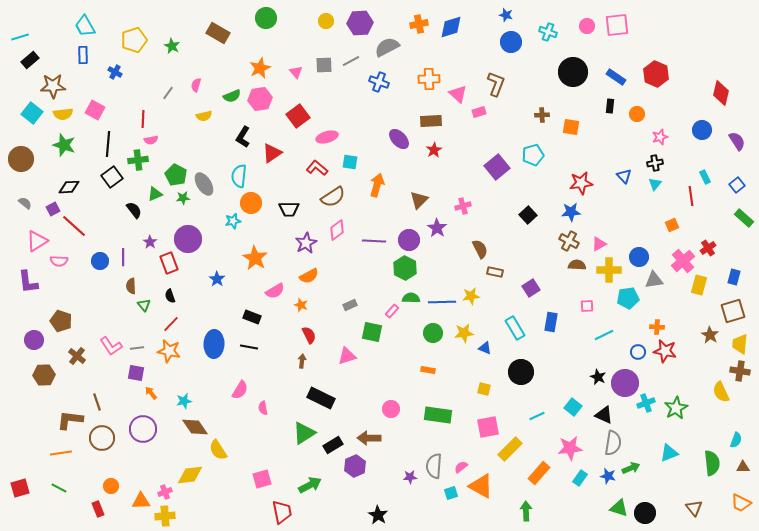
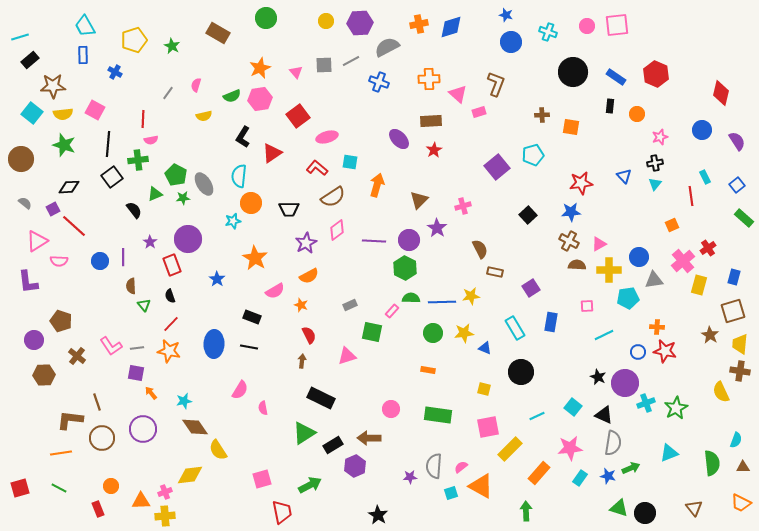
red rectangle at (169, 263): moved 3 px right, 2 px down
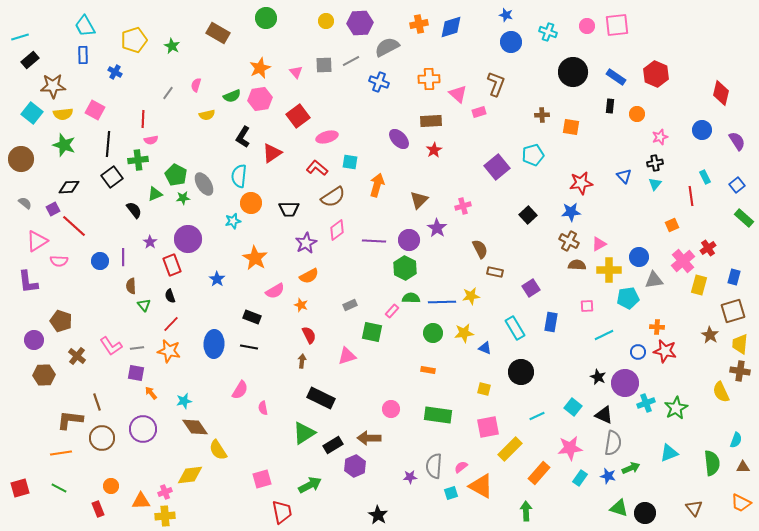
yellow semicircle at (204, 116): moved 3 px right, 1 px up
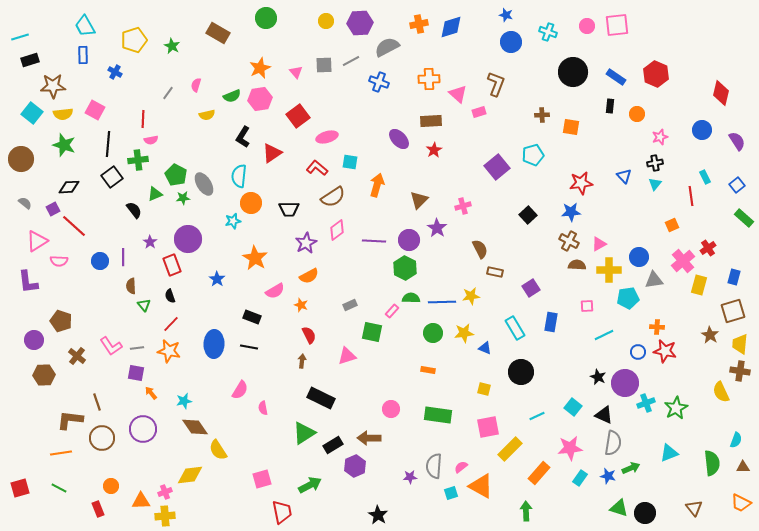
black rectangle at (30, 60): rotated 24 degrees clockwise
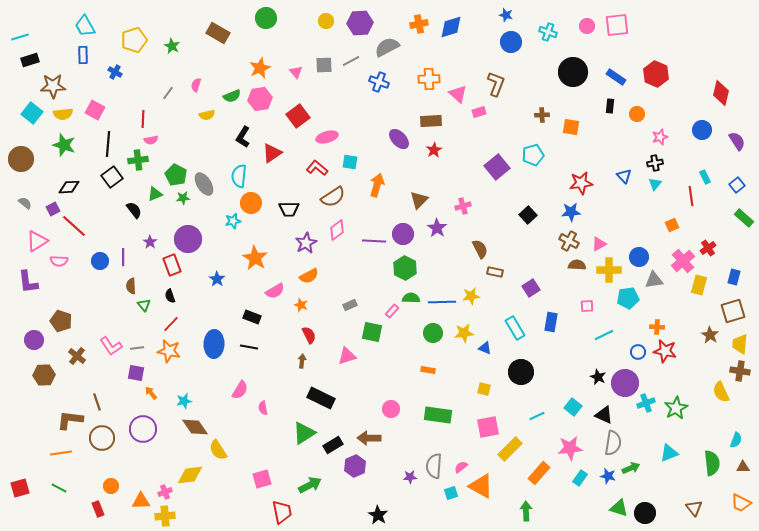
purple circle at (409, 240): moved 6 px left, 6 px up
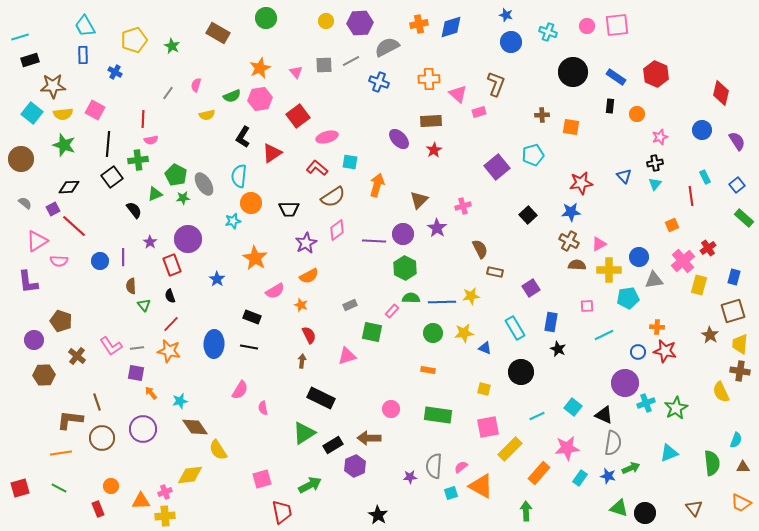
black star at (598, 377): moved 40 px left, 28 px up
cyan star at (184, 401): moved 4 px left
pink star at (570, 448): moved 3 px left
